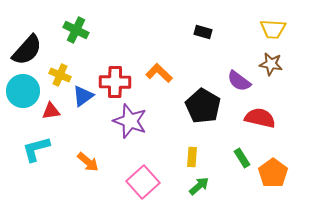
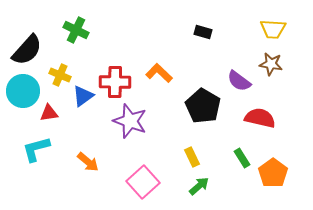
red triangle: moved 2 px left, 2 px down
yellow rectangle: rotated 30 degrees counterclockwise
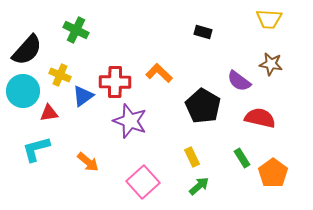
yellow trapezoid: moved 4 px left, 10 px up
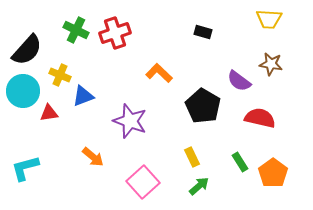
red cross: moved 49 px up; rotated 20 degrees counterclockwise
blue triangle: rotated 15 degrees clockwise
cyan L-shape: moved 11 px left, 19 px down
green rectangle: moved 2 px left, 4 px down
orange arrow: moved 5 px right, 5 px up
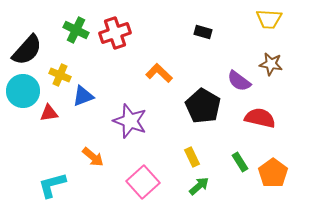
cyan L-shape: moved 27 px right, 17 px down
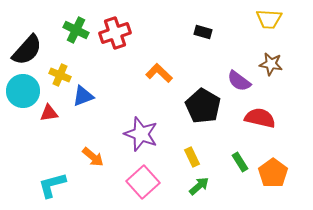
purple star: moved 11 px right, 13 px down
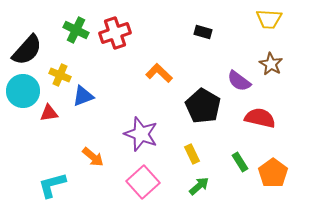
brown star: rotated 20 degrees clockwise
yellow rectangle: moved 3 px up
